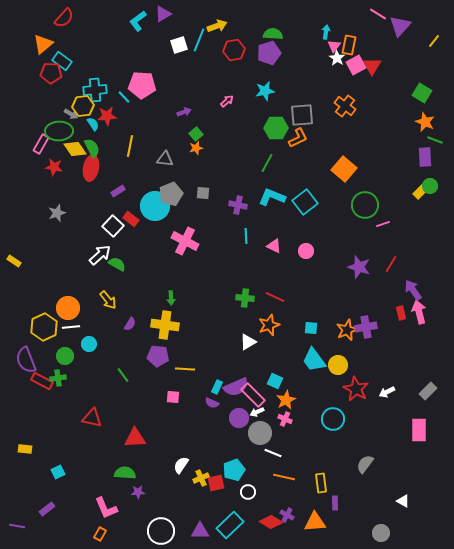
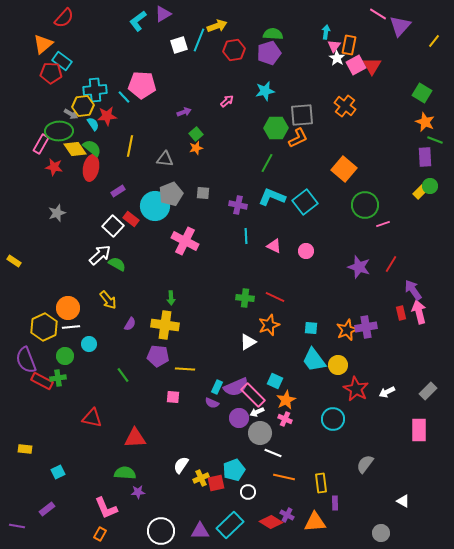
green semicircle at (92, 148): rotated 24 degrees counterclockwise
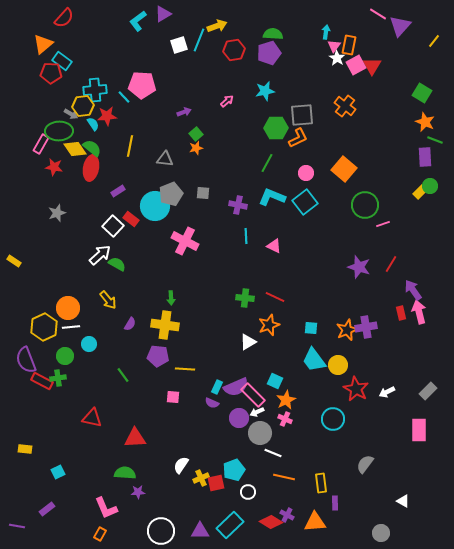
pink circle at (306, 251): moved 78 px up
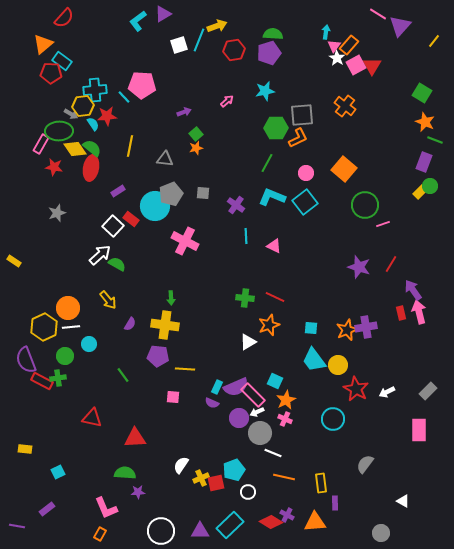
orange rectangle at (349, 45): rotated 30 degrees clockwise
purple rectangle at (425, 157): moved 1 px left, 5 px down; rotated 24 degrees clockwise
purple cross at (238, 205): moved 2 px left; rotated 24 degrees clockwise
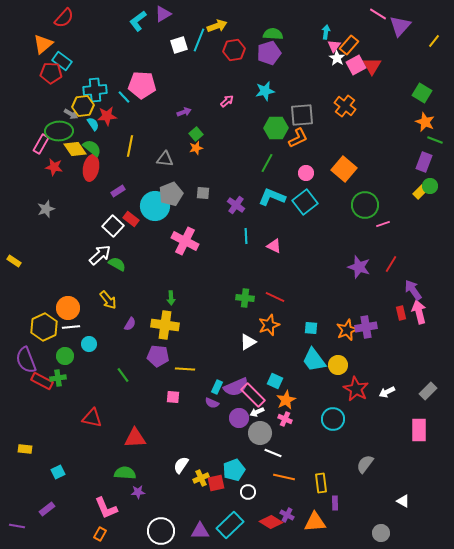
gray star at (57, 213): moved 11 px left, 4 px up
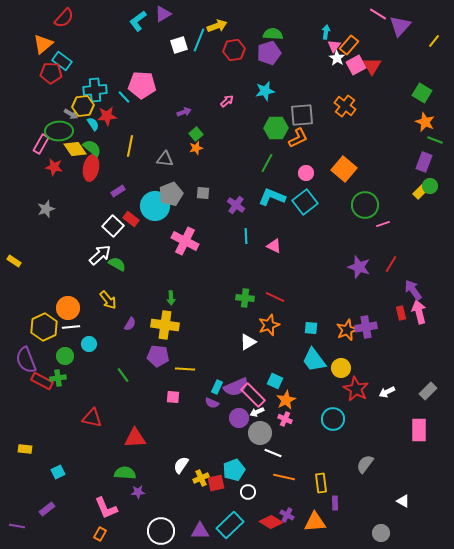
yellow circle at (338, 365): moved 3 px right, 3 px down
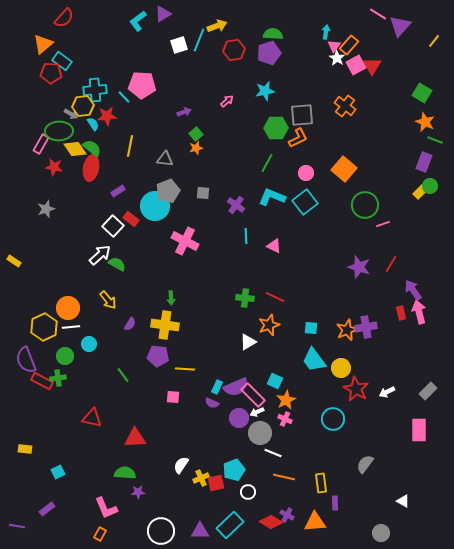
gray pentagon at (171, 194): moved 3 px left, 3 px up
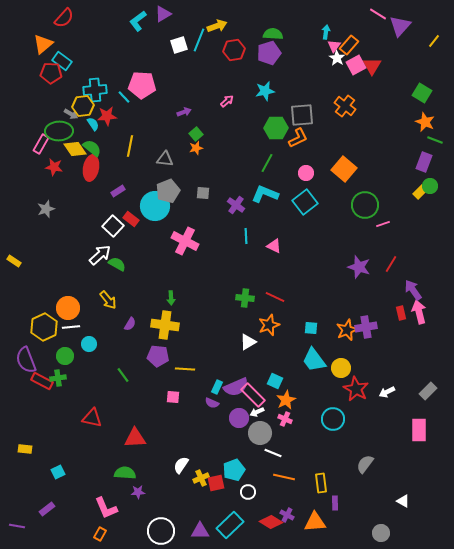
cyan L-shape at (272, 197): moved 7 px left, 3 px up
